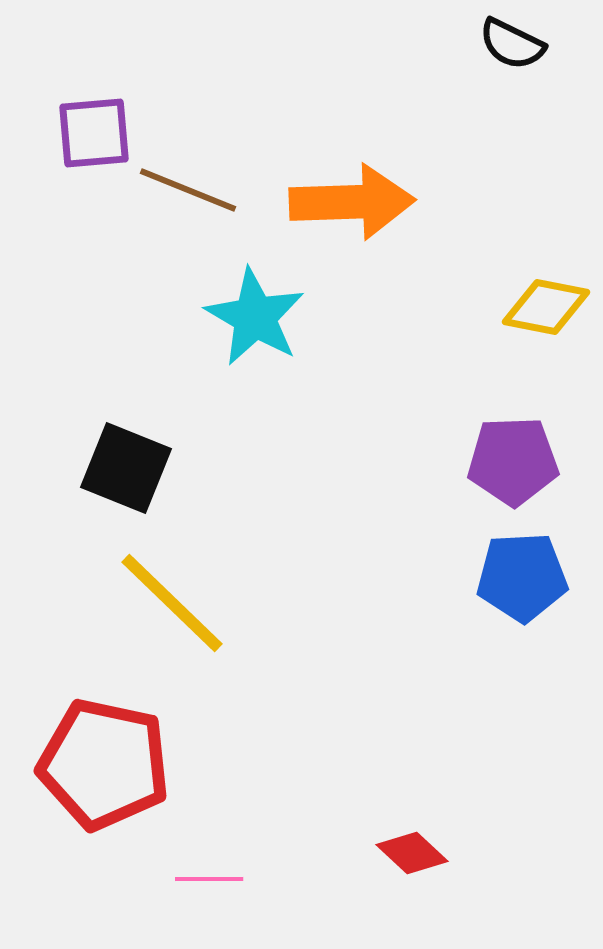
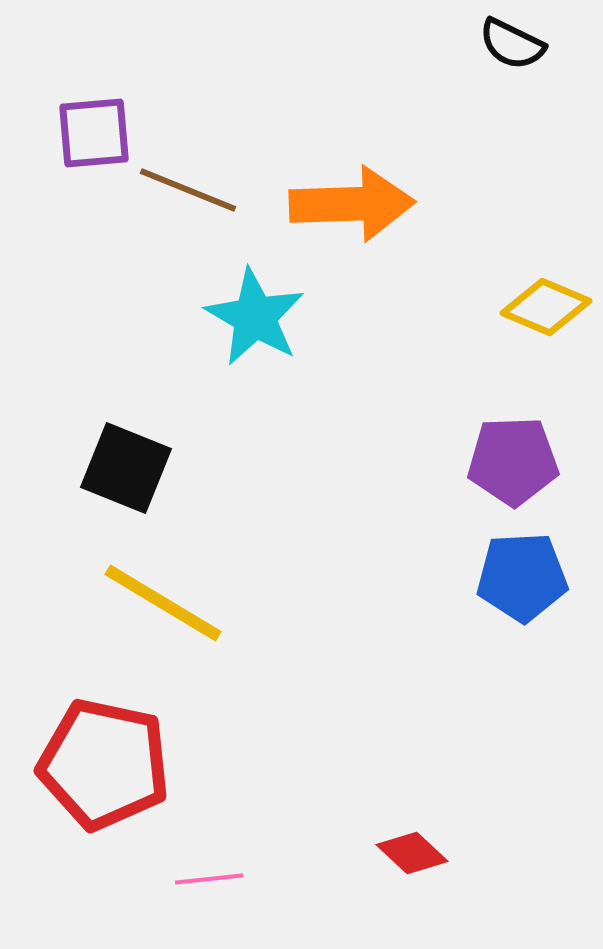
orange arrow: moved 2 px down
yellow diamond: rotated 12 degrees clockwise
yellow line: moved 9 px left; rotated 13 degrees counterclockwise
pink line: rotated 6 degrees counterclockwise
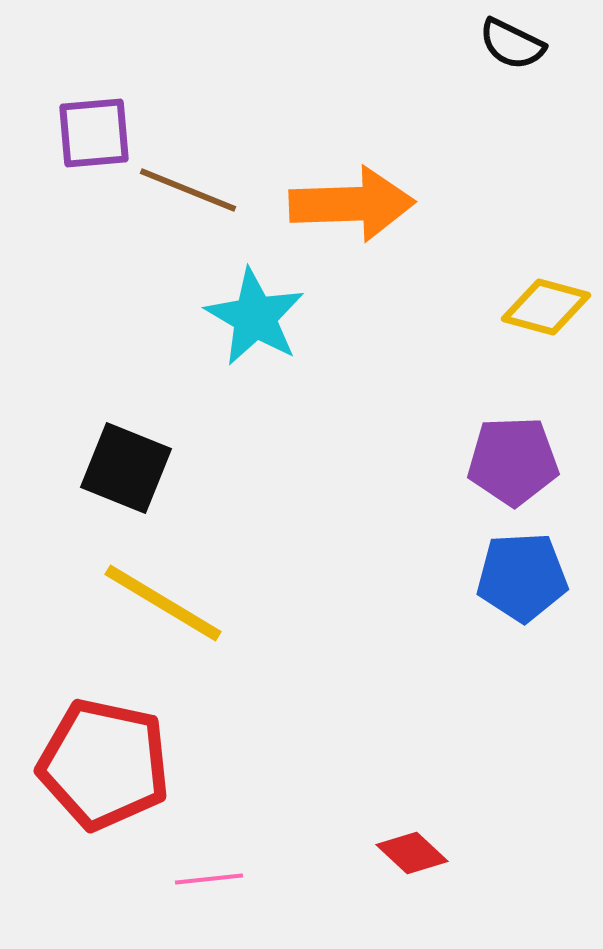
yellow diamond: rotated 8 degrees counterclockwise
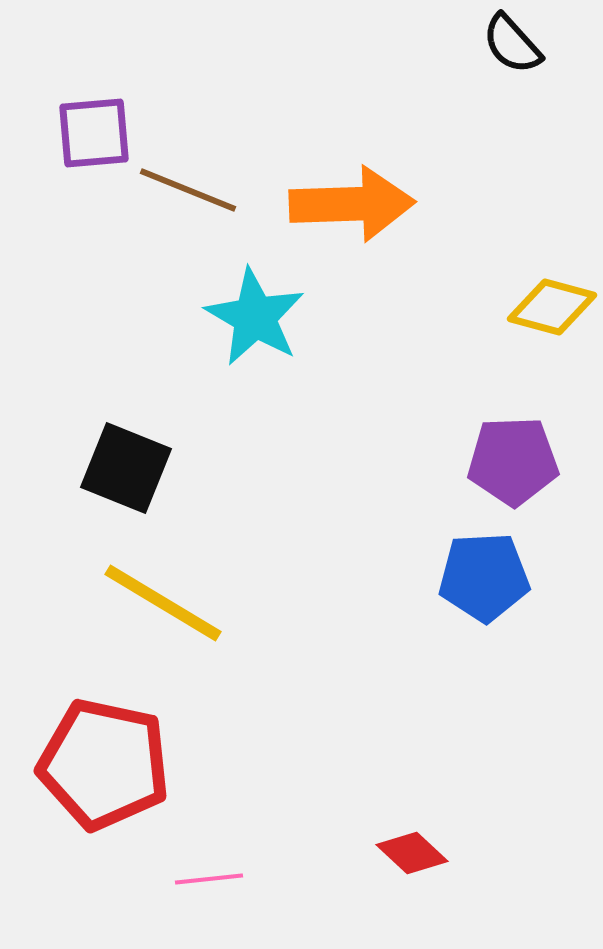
black semicircle: rotated 22 degrees clockwise
yellow diamond: moved 6 px right
blue pentagon: moved 38 px left
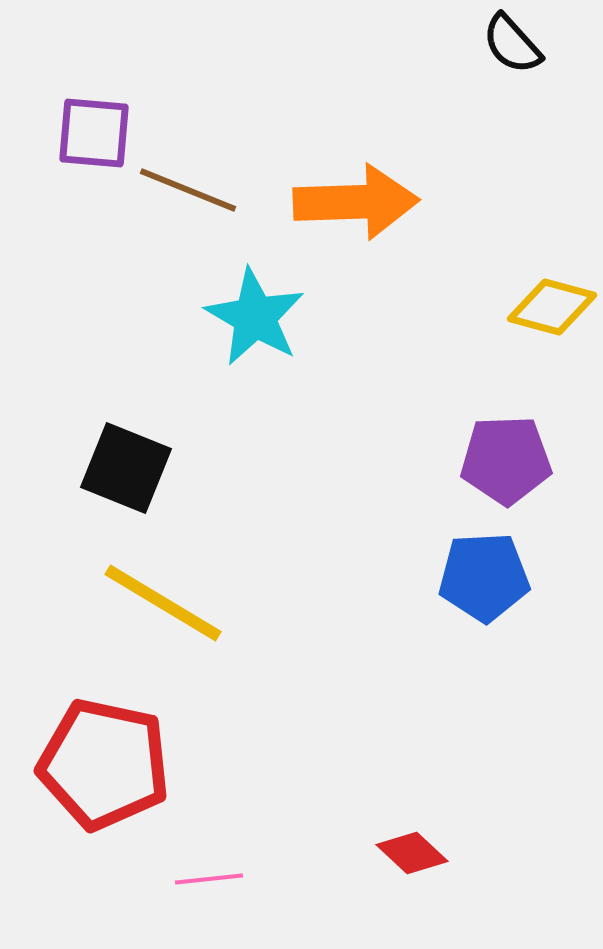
purple square: rotated 10 degrees clockwise
orange arrow: moved 4 px right, 2 px up
purple pentagon: moved 7 px left, 1 px up
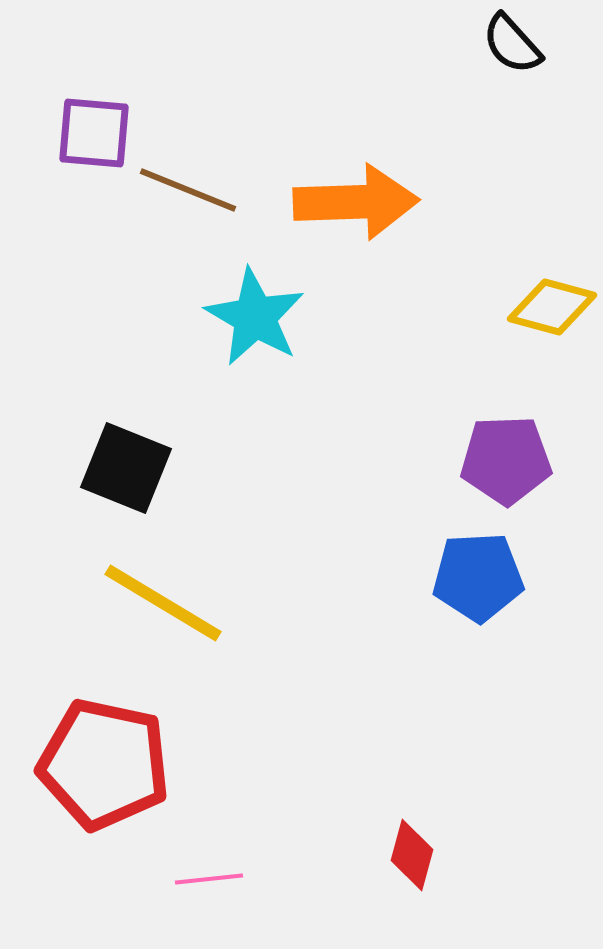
blue pentagon: moved 6 px left
red diamond: moved 2 px down; rotated 62 degrees clockwise
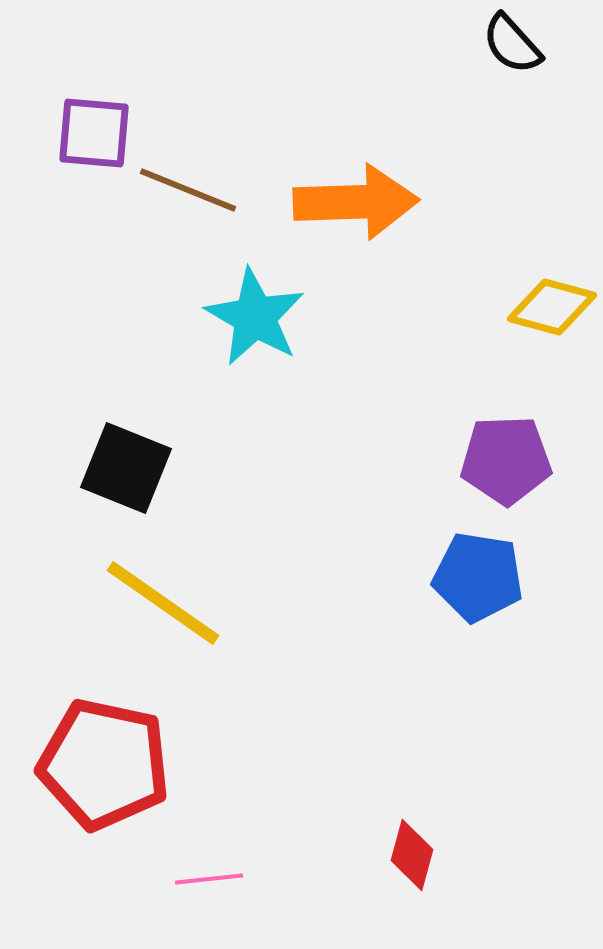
blue pentagon: rotated 12 degrees clockwise
yellow line: rotated 4 degrees clockwise
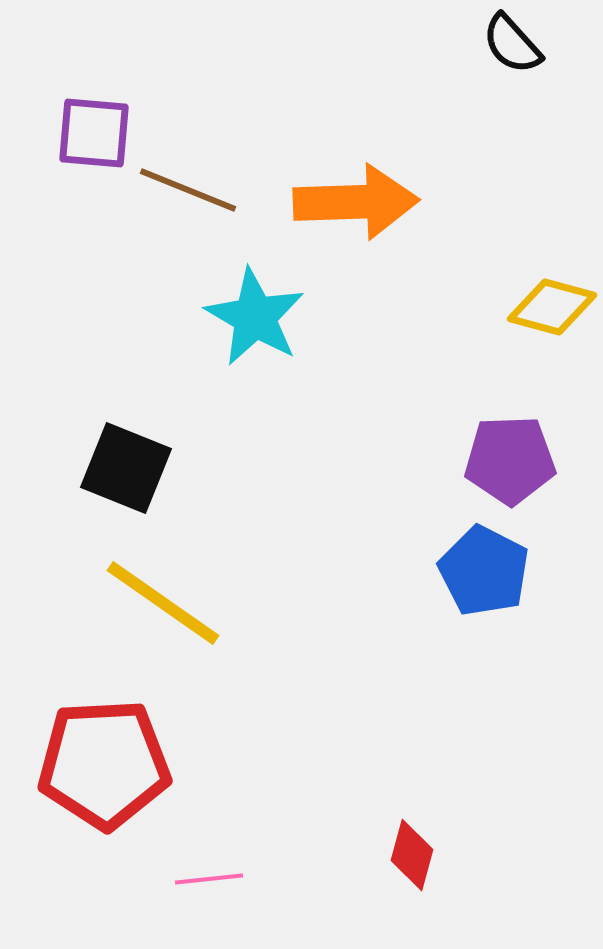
purple pentagon: moved 4 px right
blue pentagon: moved 6 px right, 6 px up; rotated 18 degrees clockwise
red pentagon: rotated 15 degrees counterclockwise
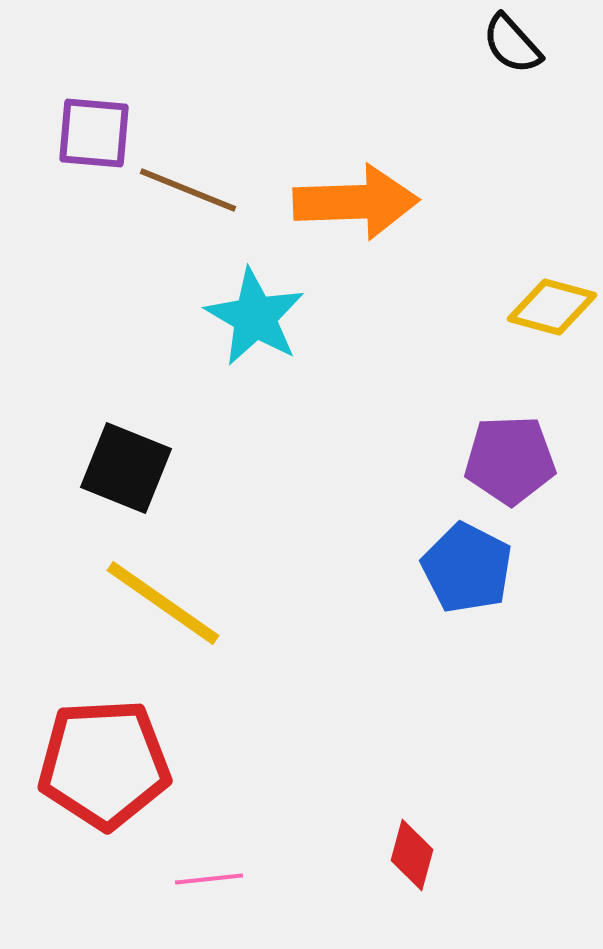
blue pentagon: moved 17 px left, 3 px up
